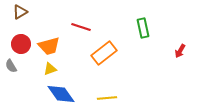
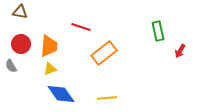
brown triangle: rotated 42 degrees clockwise
green rectangle: moved 15 px right, 3 px down
orange trapezoid: rotated 70 degrees counterclockwise
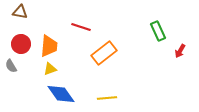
green rectangle: rotated 12 degrees counterclockwise
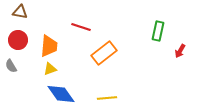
green rectangle: rotated 36 degrees clockwise
red circle: moved 3 px left, 4 px up
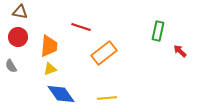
red circle: moved 3 px up
red arrow: rotated 104 degrees clockwise
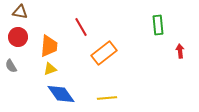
red line: rotated 42 degrees clockwise
green rectangle: moved 6 px up; rotated 18 degrees counterclockwise
red arrow: rotated 40 degrees clockwise
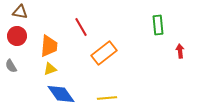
red circle: moved 1 px left, 1 px up
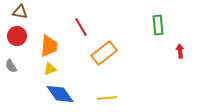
blue diamond: moved 1 px left
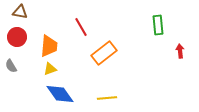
red circle: moved 1 px down
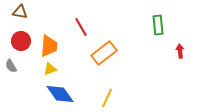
red circle: moved 4 px right, 4 px down
yellow line: rotated 60 degrees counterclockwise
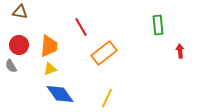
red circle: moved 2 px left, 4 px down
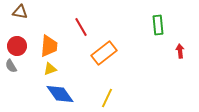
red circle: moved 2 px left, 1 px down
